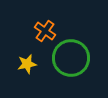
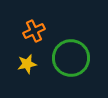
orange cross: moved 11 px left; rotated 30 degrees clockwise
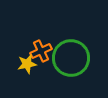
orange cross: moved 7 px right, 20 px down
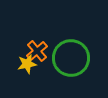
orange cross: moved 4 px left; rotated 15 degrees counterclockwise
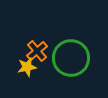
yellow star: moved 3 px down
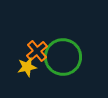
green circle: moved 8 px left, 1 px up
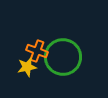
orange cross: rotated 30 degrees counterclockwise
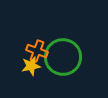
yellow star: moved 4 px right, 1 px up
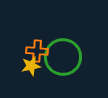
orange cross: rotated 15 degrees counterclockwise
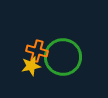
orange cross: rotated 10 degrees clockwise
